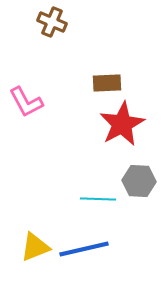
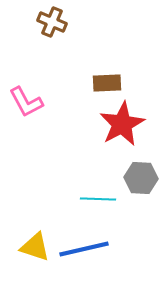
gray hexagon: moved 2 px right, 3 px up
yellow triangle: rotated 40 degrees clockwise
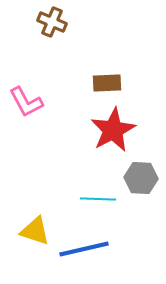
red star: moved 9 px left, 6 px down
yellow triangle: moved 16 px up
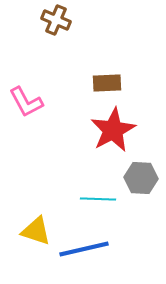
brown cross: moved 4 px right, 2 px up
yellow triangle: moved 1 px right
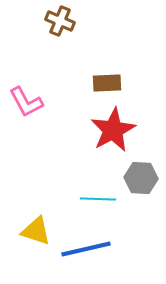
brown cross: moved 4 px right, 1 px down
blue line: moved 2 px right
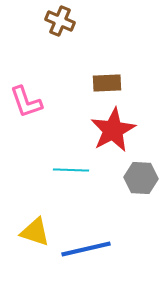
pink L-shape: rotated 9 degrees clockwise
cyan line: moved 27 px left, 29 px up
yellow triangle: moved 1 px left, 1 px down
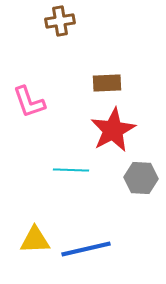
brown cross: rotated 32 degrees counterclockwise
pink L-shape: moved 3 px right
yellow triangle: moved 8 px down; rotated 20 degrees counterclockwise
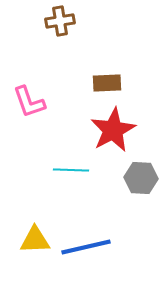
blue line: moved 2 px up
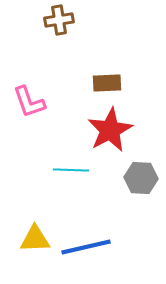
brown cross: moved 1 px left, 1 px up
red star: moved 3 px left
yellow triangle: moved 1 px up
